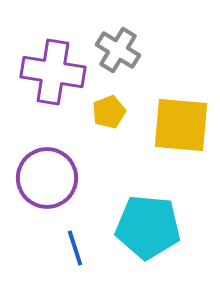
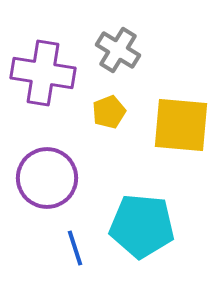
purple cross: moved 10 px left, 1 px down
cyan pentagon: moved 6 px left, 1 px up
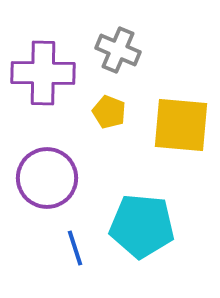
gray cross: rotated 9 degrees counterclockwise
purple cross: rotated 8 degrees counterclockwise
yellow pentagon: rotated 28 degrees counterclockwise
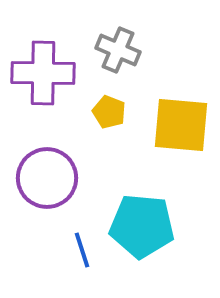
blue line: moved 7 px right, 2 px down
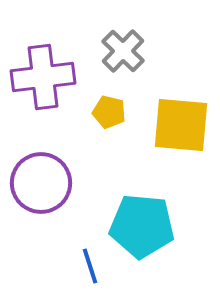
gray cross: moved 5 px right, 1 px down; rotated 21 degrees clockwise
purple cross: moved 4 px down; rotated 8 degrees counterclockwise
yellow pentagon: rotated 8 degrees counterclockwise
purple circle: moved 6 px left, 5 px down
blue line: moved 8 px right, 16 px down
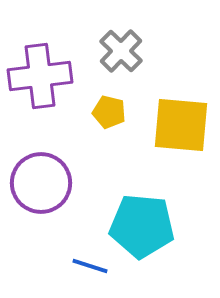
gray cross: moved 2 px left
purple cross: moved 3 px left, 1 px up
blue line: rotated 54 degrees counterclockwise
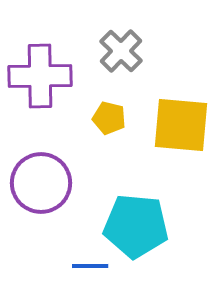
purple cross: rotated 6 degrees clockwise
yellow pentagon: moved 6 px down
cyan pentagon: moved 6 px left
blue line: rotated 18 degrees counterclockwise
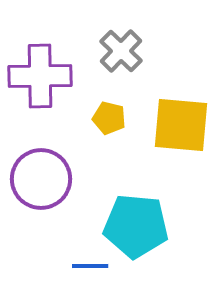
purple circle: moved 4 px up
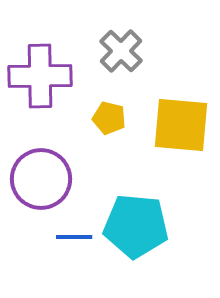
blue line: moved 16 px left, 29 px up
